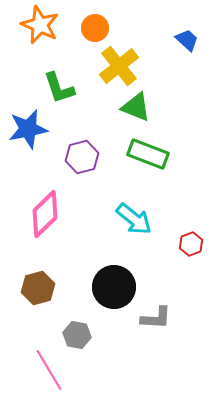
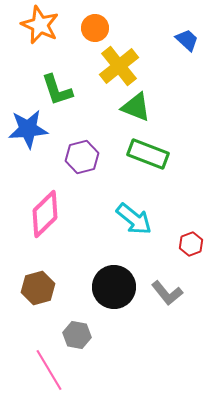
green L-shape: moved 2 px left, 2 px down
blue star: rotated 6 degrees clockwise
gray L-shape: moved 11 px right, 25 px up; rotated 48 degrees clockwise
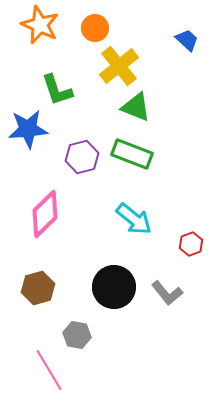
green rectangle: moved 16 px left
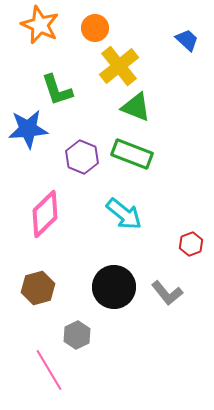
purple hexagon: rotated 24 degrees counterclockwise
cyan arrow: moved 10 px left, 5 px up
gray hexagon: rotated 24 degrees clockwise
